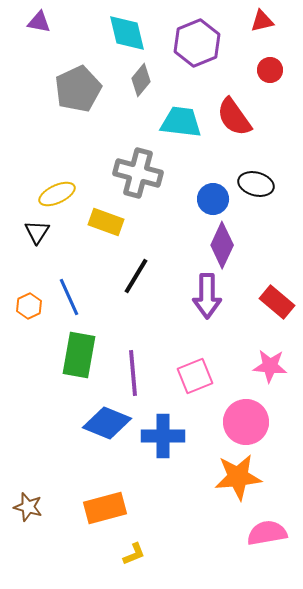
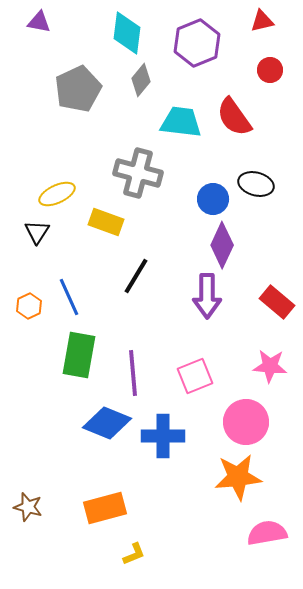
cyan diamond: rotated 21 degrees clockwise
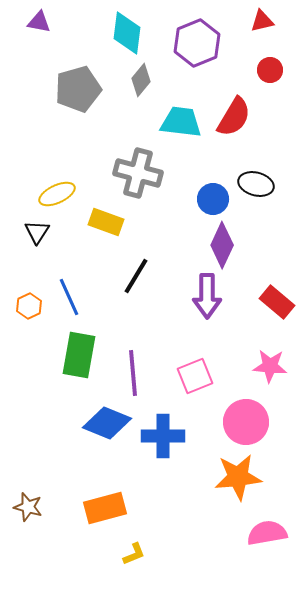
gray pentagon: rotated 9 degrees clockwise
red semicircle: rotated 114 degrees counterclockwise
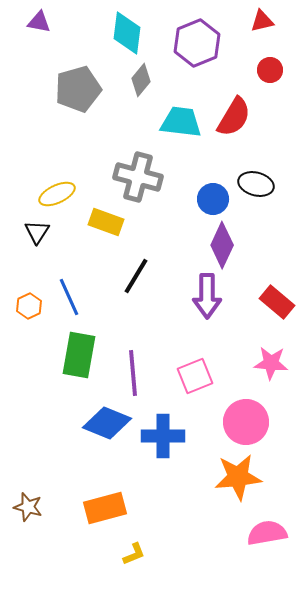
gray cross: moved 4 px down
pink star: moved 1 px right, 3 px up
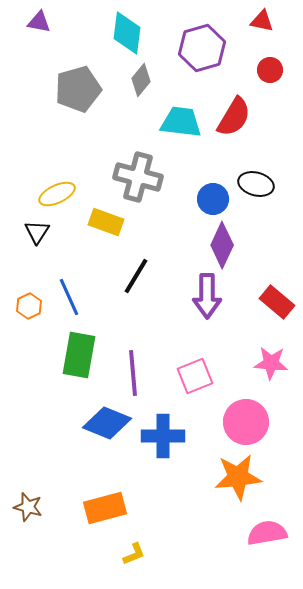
red triangle: rotated 25 degrees clockwise
purple hexagon: moved 5 px right, 5 px down; rotated 6 degrees clockwise
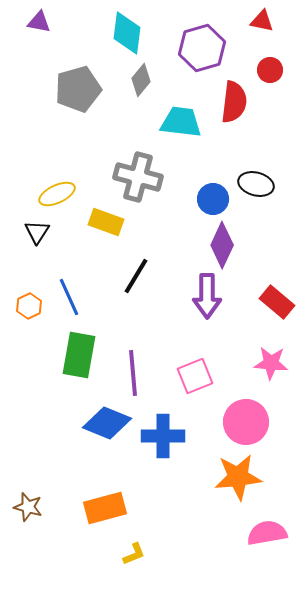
red semicircle: moved 15 px up; rotated 24 degrees counterclockwise
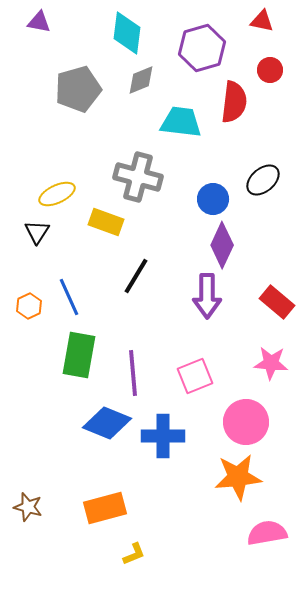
gray diamond: rotated 28 degrees clockwise
black ellipse: moved 7 px right, 4 px up; rotated 56 degrees counterclockwise
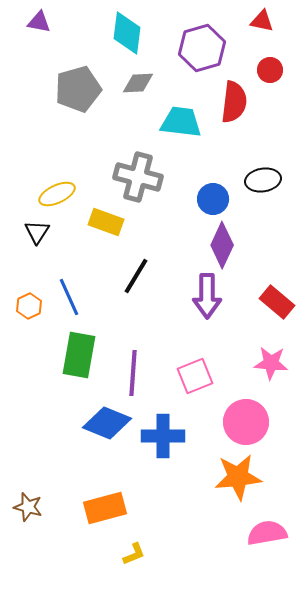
gray diamond: moved 3 px left, 3 px down; rotated 20 degrees clockwise
black ellipse: rotated 32 degrees clockwise
purple line: rotated 9 degrees clockwise
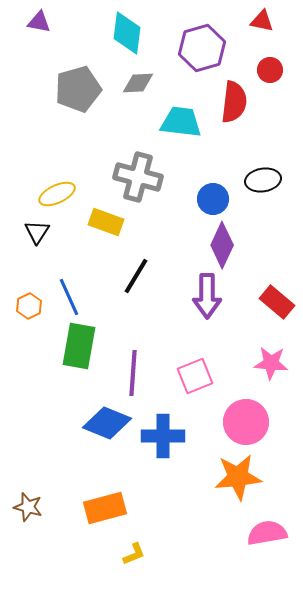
green rectangle: moved 9 px up
